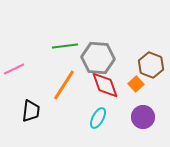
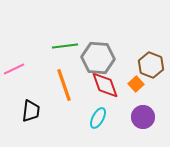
orange line: rotated 52 degrees counterclockwise
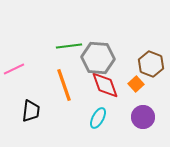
green line: moved 4 px right
brown hexagon: moved 1 px up
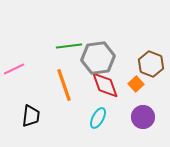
gray hexagon: rotated 12 degrees counterclockwise
black trapezoid: moved 5 px down
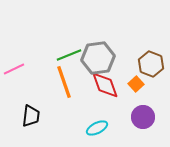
green line: moved 9 px down; rotated 15 degrees counterclockwise
orange line: moved 3 px up
cyan ellipse: moved 1 px left, 10 px down; rotated 35 degrees clockwise
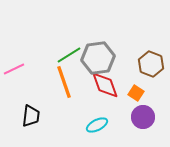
green line: rotated 10 degrees counterclockwise
orange square: moved 9 px down; rotated 14 degrees counterclockwise
cyan ellipse: moved 3 px up
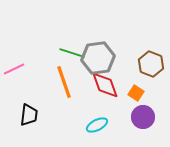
green line: moved 3 px right, 2 px up; rotated 50 degrees clockwise
black trapezoid: moved 2 px left, 1 px up
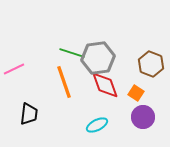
black trapezoid: moved 1 px up
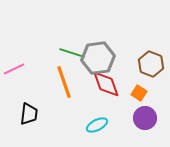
red diamond: moved 1 px right, 1 px up
orange square: moved 3 px right
purple circle: moved 2 px right, 1 px down
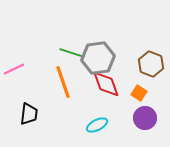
orange line: moved 1 px left
